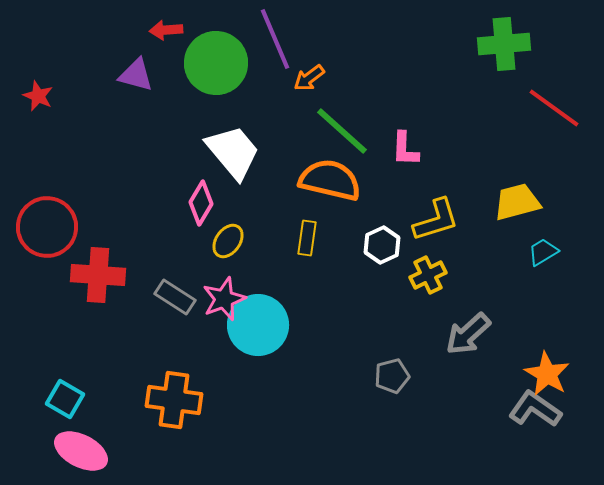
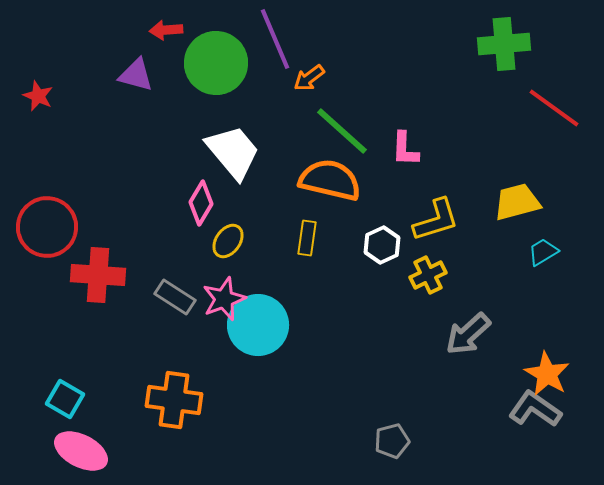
gray pentagon: moved 65 px down
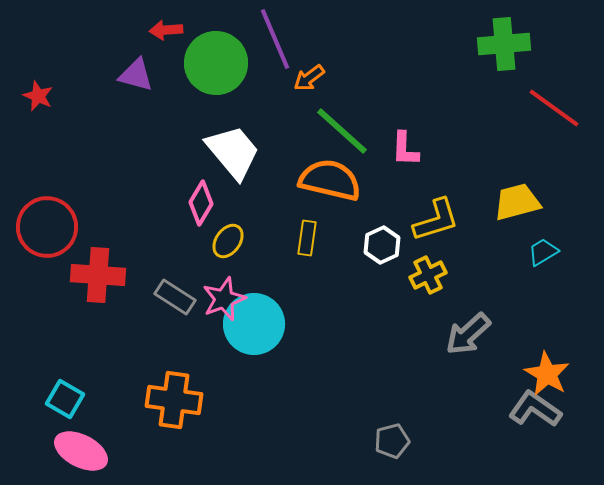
cyan circle: moved 4 px left, 1 px up
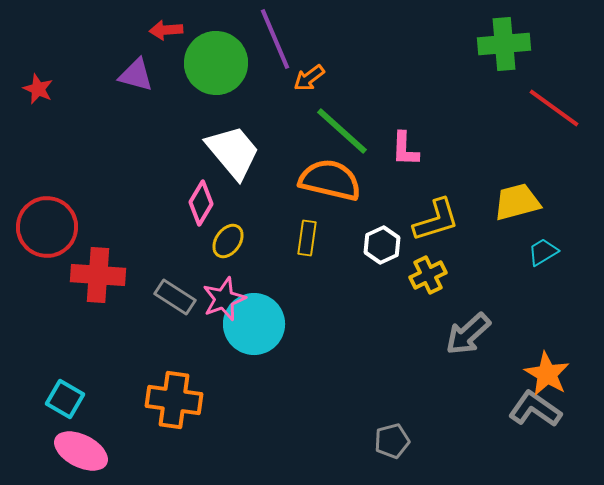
red star: moved 7 px up
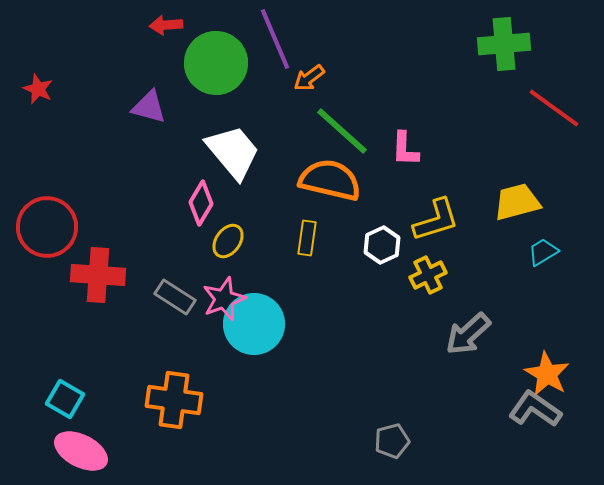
red arrow: moved 5 px up
purple triangle: moved 13 px right, 32 px down
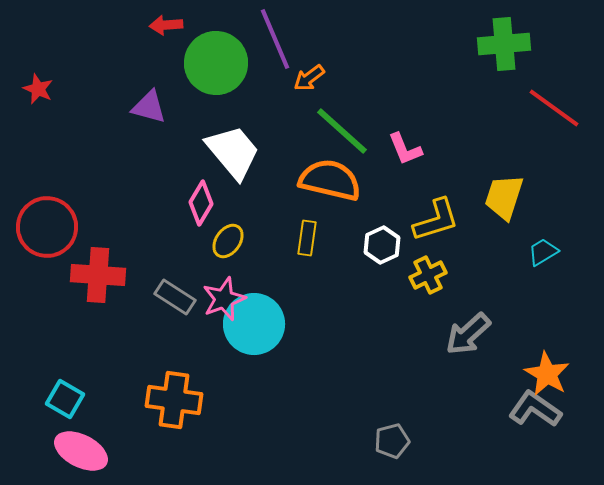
pink L-shape: rotated 24 degrees counterclockwise
yellow trapezoid: moved 13 px left, 5 px up; rotated 57 degrees counterclockwise
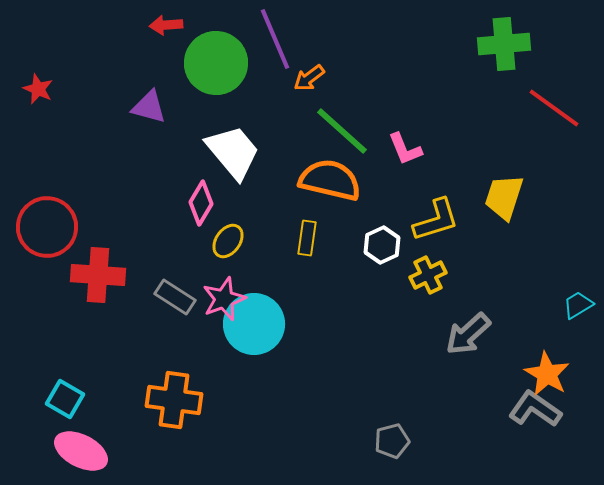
cyan trapezoid: moved 35 px right, 53 px down
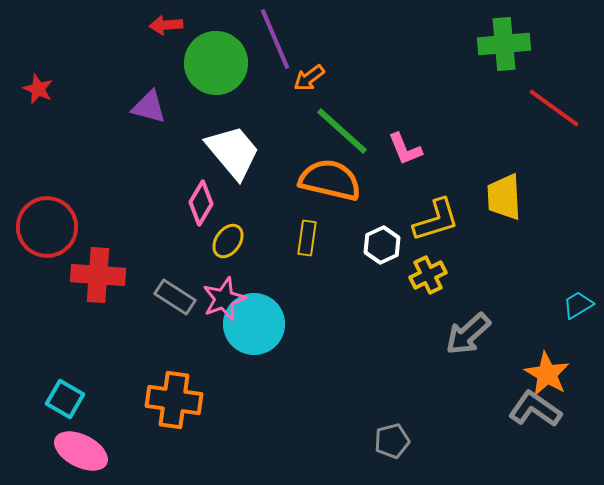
yellow trapezoid: rotated 21 degrees counterclockwise
